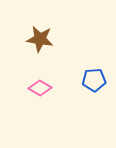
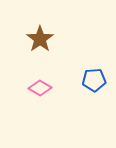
brown star: rotated 28 degrees clockwise
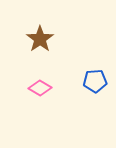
blue pentagon: moved 1 px right, 1 px down
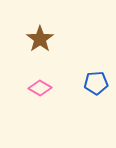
blue pentagon: moved 1 px right, 2 px down
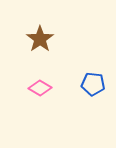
blue pentagon: moved 3 px left, 1 px down; rotated 10 degrees clockwise
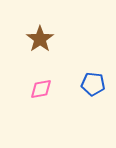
pink diamond: moved 1 px right, 1 px down; rotated 40 degrees counterclockwise
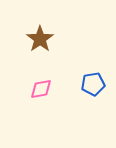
blue pentagon: rotated 15 degrees counterclockwise
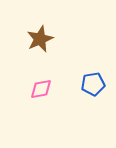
brown star: rotated 12 degrees clockwise
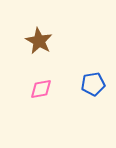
brown star: moved 1 px left, 2 px down; rotated 20 degrees counterclockwise
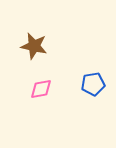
brown star: moved 5 px left, 5 px down; rotated 16 degrees counterclockwise
